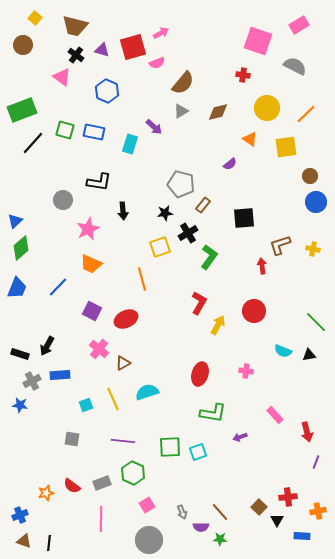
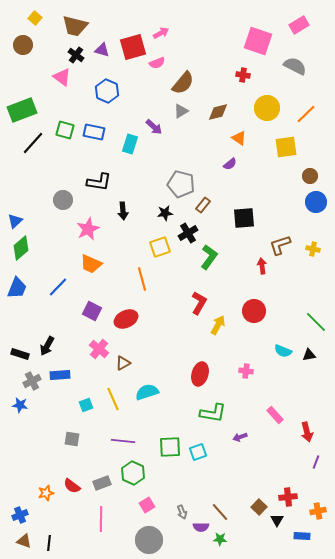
orange triangle at (250, 139): moved 11 px left, 1 px up
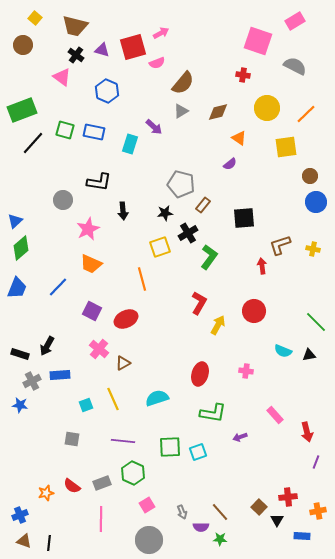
pink rectangle at (299, 25): moved 4 px left, 4 px up
cyan semicircle at (147, 392): moved 10 px right, 6 px down
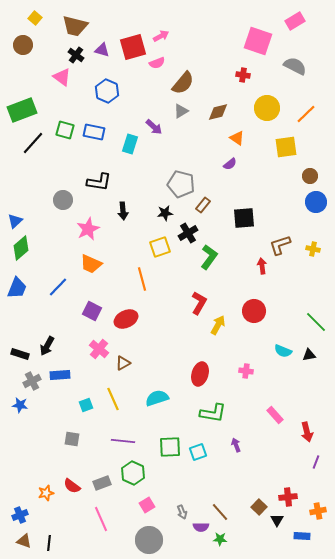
pink arrow at (161, 33): moved 3 px down
orange triangle at (239, 138): moved 2 px left
purple arrow at (240, 437): moved 4 px left, 8 px down; rotated 88 degrees clockwise
pink line at (101, 519): rotated 25 degrees counterclockwise
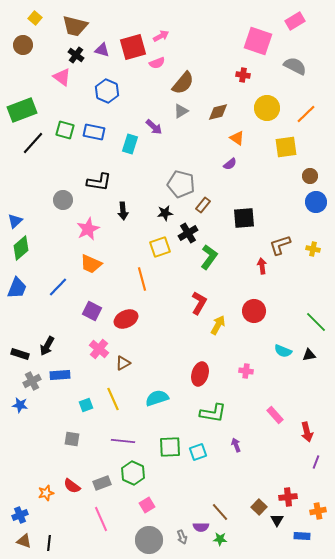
gray arrow at (182, 512): moved 25 px down
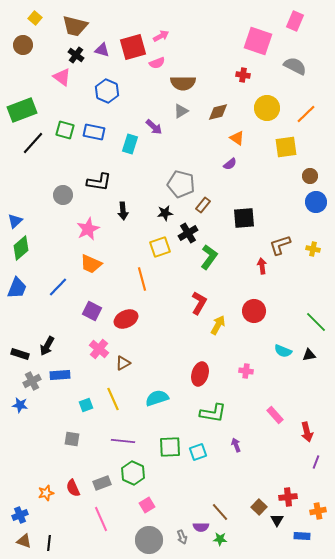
pink rectangle at (295, 21): rotated 36 degrees counterclockwise
brown semicircle at (183, 83): rotated 50 degrees clockwise
gray circle at (63, 200): moved 5 px up
red semicircle at (72, 486): moved 1 px right, 2 px down; rotated 30 degrees clockwise
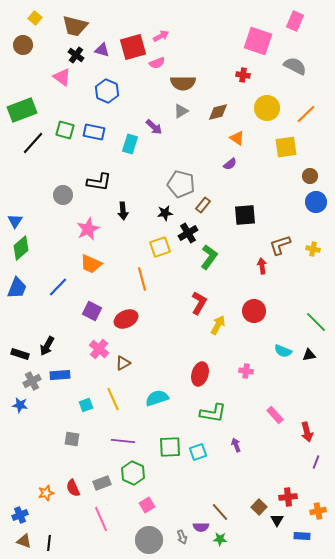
black square at (244, 218): moved 1 px right, 3 px up
blue triangle at (15, 221): rotated 14 degrees counterclockwise
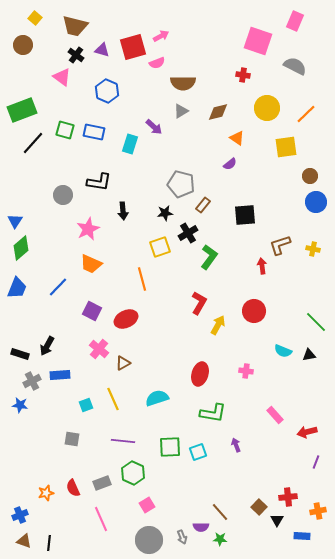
red arrow at (307, 432): rotated 90 degrees clockwise
